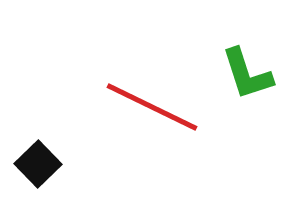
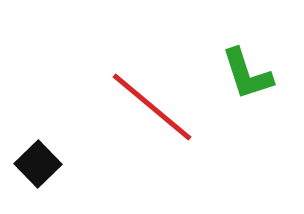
red line: rotated 14 degrees clockwise
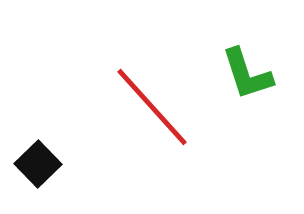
red line: rotated 8 degrees clockwise
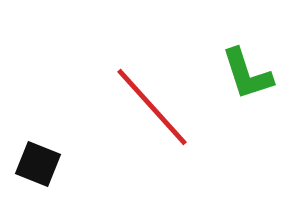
black square: rotated 24 degrees counterclockwise
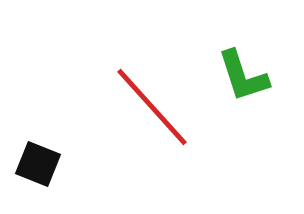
green L-shape: moved 4 px left, 2 px down
